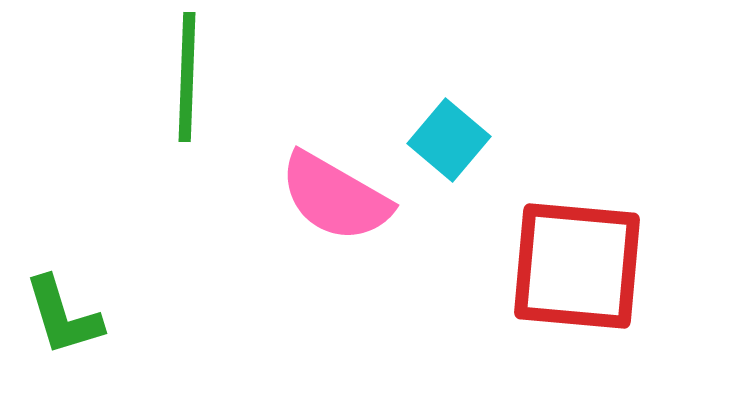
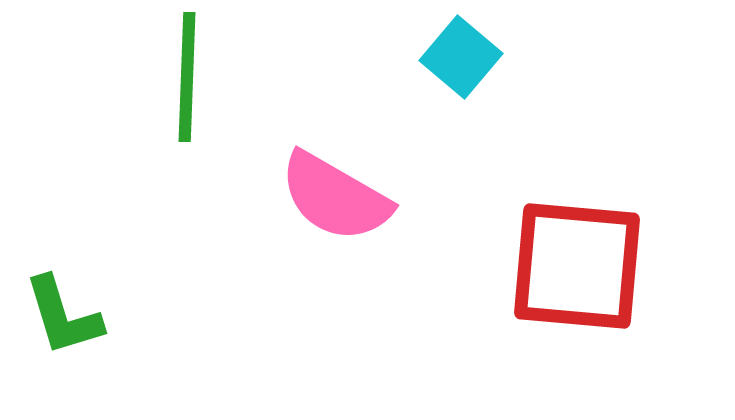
cyan square: moved 12 px right, 83 px up
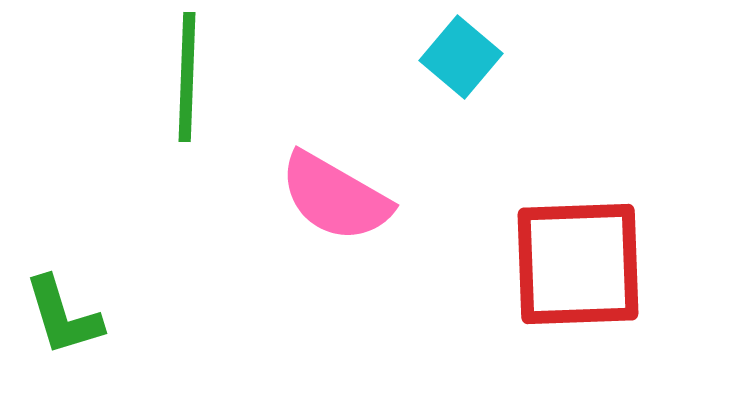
red square: moved 1 px right, 2 px up; rotated 7 degrees counterclockwise
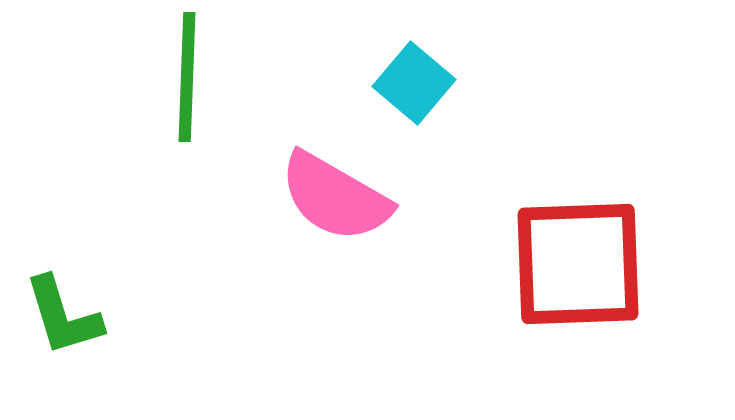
cyan square: moved 47 px left, 26 px down
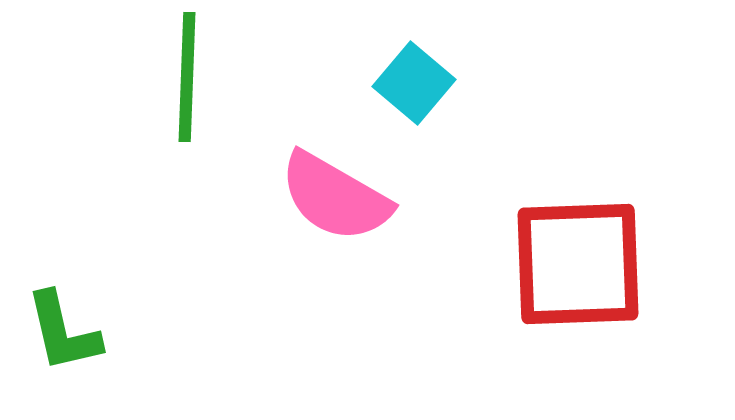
green L-shape: moved 16 px down; rotated 4 degrees clockwise
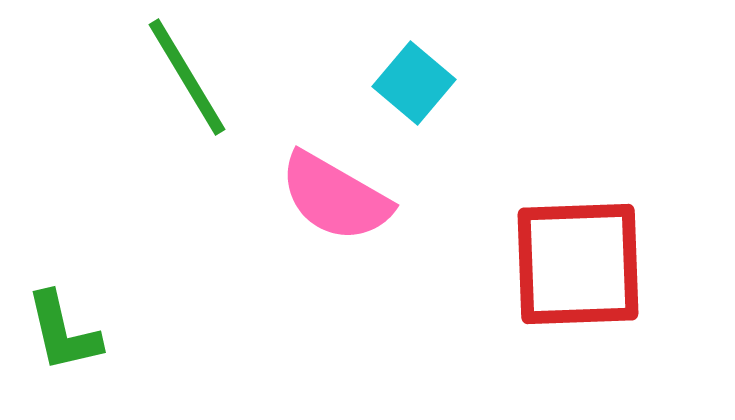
green line: rotated 33 degrees counterclockwise
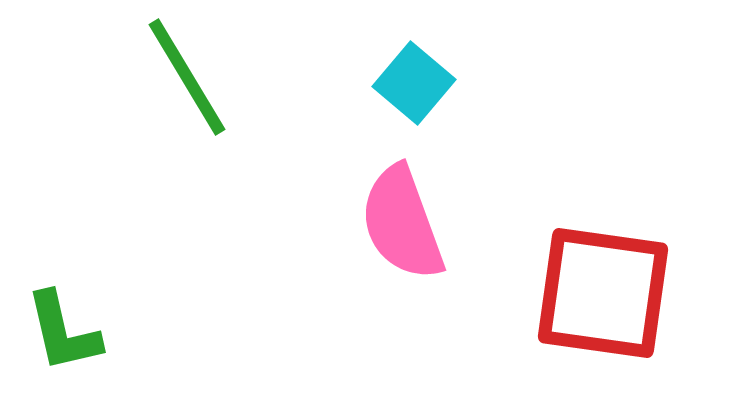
pink semicircle: moved 67 px right, 26 px down; rotated 40 degrees clockwise
red square: moved 25 px right, 29 px down; rotated 10 degrees clockwise
